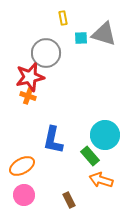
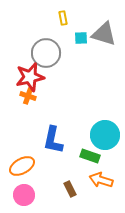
green rectangle: rotated 30 degrees counterclockwise
brown rectangle: moved 1 px right, 11 px up
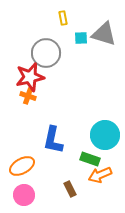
green rectangle: moved 3 px down
orange arrow: moved 1 px left, 5 px up; rotated 40 degrees counterclockwise
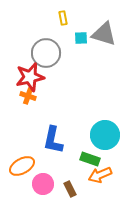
pink circle: moved 19 px right, 11 px up
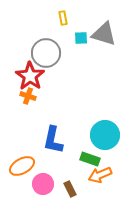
red star: moved 1 px up; rotated 24 degrees counterclockwise
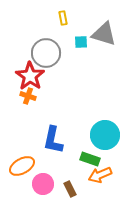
cyan square: moved 4 px down
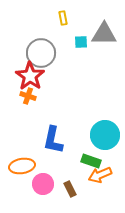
gray triangle: rotated 16 degrees counterclockwise
gray circle: moved 5 px left
green rectangle: moved 1 px right, 2 px down
orange ellipse: rotated 20 degrees clockwise
